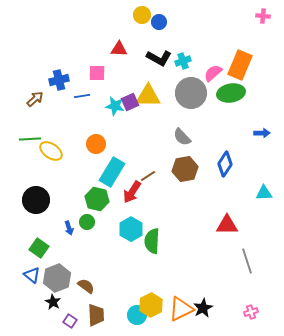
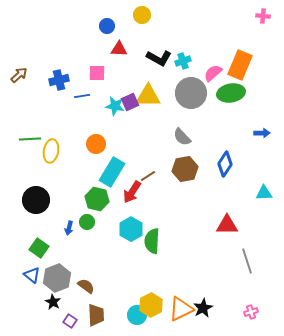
blue circle at (159, 22): moved 52 px left, 4 px down
brown arrow at (35, 99): moved 16 px left, 24 px up
yellow ellipse at (51, 151): rotated 65 degrees clockwise
blue arrow at (69, 228): rotated 32 degrees clockwise
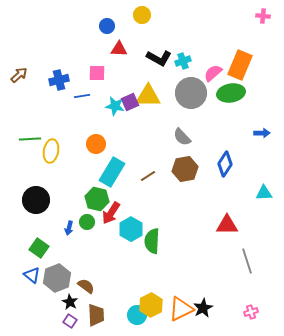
red arrow at (132, 192): moved 21 px left, 21 px down
black star at (53, 302): moved 17 px right
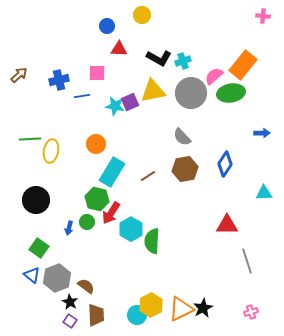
orange rectangle at (240, 65): moved 3 px right; rotated 16 degrees clockwise
pink semicircle at (213, 73): moved 1 px right, 3 px down
yellow triangle at (148, 96): moved 5 px right, 5 px up; rotated 12 degrees counterclockwise
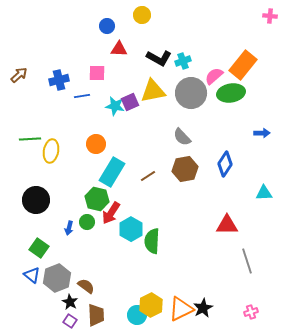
pink cross at (263, 16): moved 7 px right
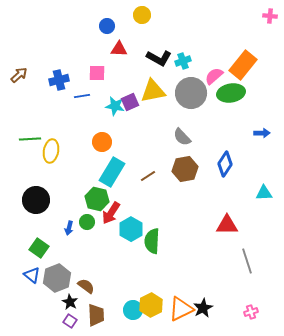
orange circle at (96, 144): moved 6 px right, 2 px up
cyan circle at (137, 315): moved 4 px left, 5 px up
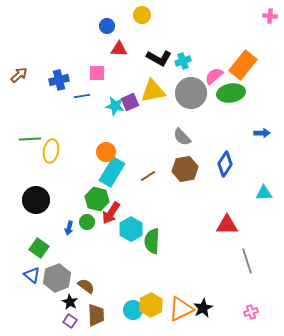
orange circle at (102, 142): moved 4 px right, 10 px down
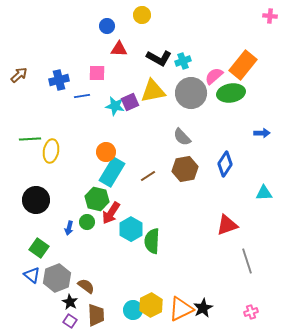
red triangle at (227, 225): rotated 20 degrees counterclockwise
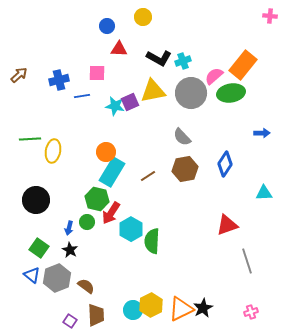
yellow circle at (142, 15): moved 1 px right, 2 px down
yellow ellipse at (51, 151): moved 2 px right
black star at (70, 302): moved 52 px up
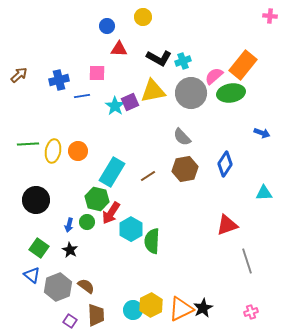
cyan star at (115, 106): rotated 24 degrees clockwise
blue arrow at (262, 133): rotated 21 degrees clockwise
green line at (30, 139): moved 2 px left, 5 px down
orange circle at (106, 152): moved 28 px left, 1 px up
blue arrow at (69, 228): moved 3 px up
gray hexagon at (57, 278): moved 1 px right, 9 px down
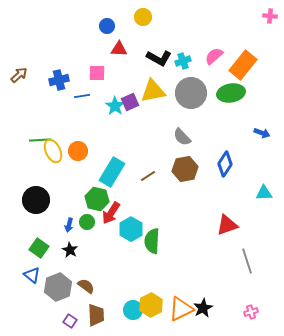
pink semicircle at (214, 76): moved 20 px up
green line at (28, 144): moved 12 px right, 4 px up
yellow ellipse at (53, 151): rotated 35 degrees counterclockwise
